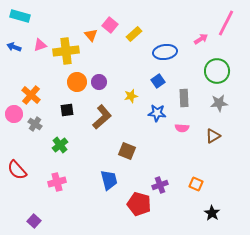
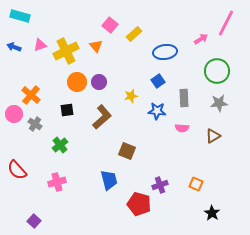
orange triangle: moved 5 px right, 11 px down
yellow cross: rotated 20 degrees counterclockwise
blue star: moved 2 px up
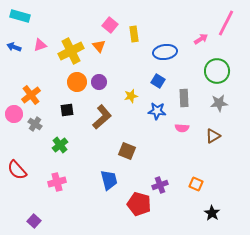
yellow rectangle: rotated 56 degrees counterclockwise
orange triangle: moved 3 px right
yellow cross: moved 5 px right
blue square: rotated 24 degrees counterclockwise
orange cross: rotated 12 degrees clockwise
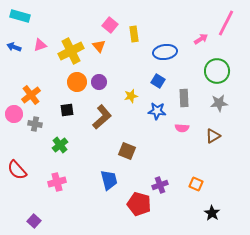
gray cross: rotated 24 degrees counterclockwise
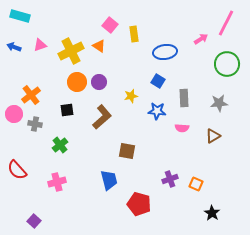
orange triangle: rotated 16 degrees counterclockwise
green circle: moved 10 px right, 7 px up
brown square: rotated 12 degrees counterclockwise
purple cross: moved 10 px right, 6 px up
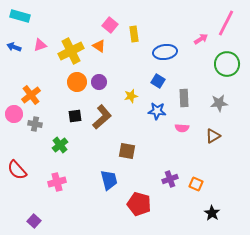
black square: moved 8 px right, 6 px down
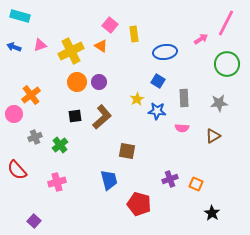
orange triangle: moved 2 px right
yellow star: moved 6 px right, 3 px down; rotated 16 degrees counterclockwise
gray cross: moved 13 px down; rotated 32 degrees counterclockwise
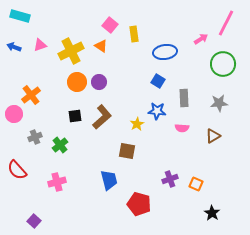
green circle: moved 4 px left
yellow star: moved 25 px down
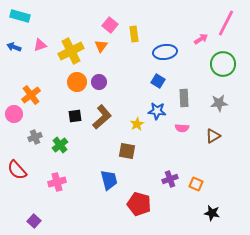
orange triangle: rotated 32 degrees clockwise
black star: rotated 21 degrees counterclockwise
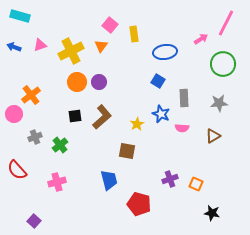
blue star: moved 4 px right, 3 px down; rotated 18 degrees clockwise
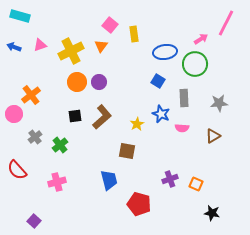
green circle: moved 28 px left
gray cross: rotated 16 degrees counterclockwise
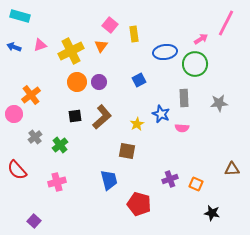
blue square: moved 19 px left, 1 px up; rotated 32 degrees clockwise
brown triangle: moved 19 px right, 33 px down; rotated 28 degrees clockwise
